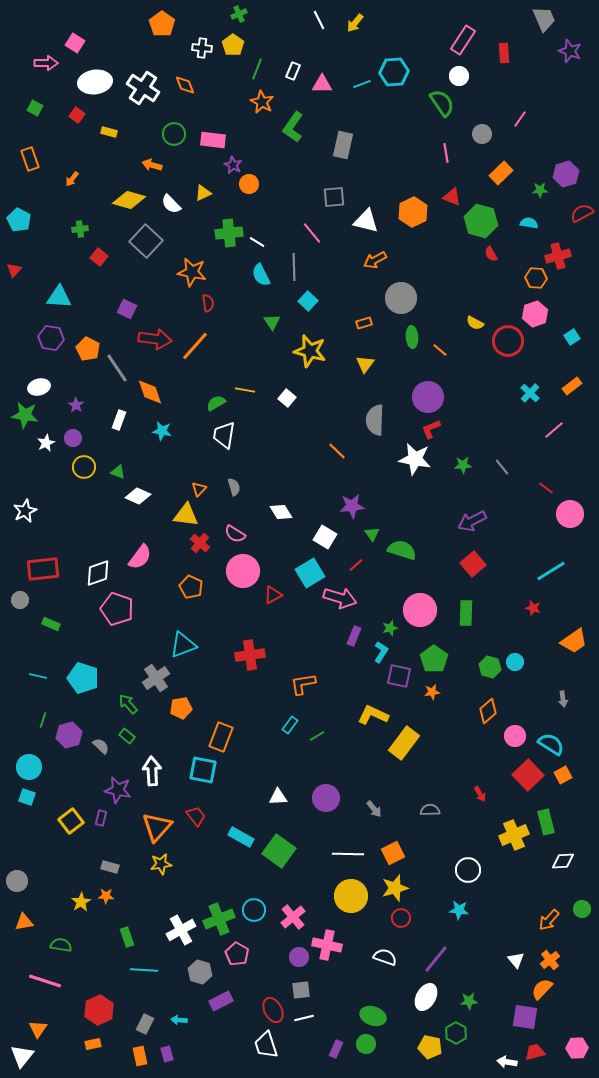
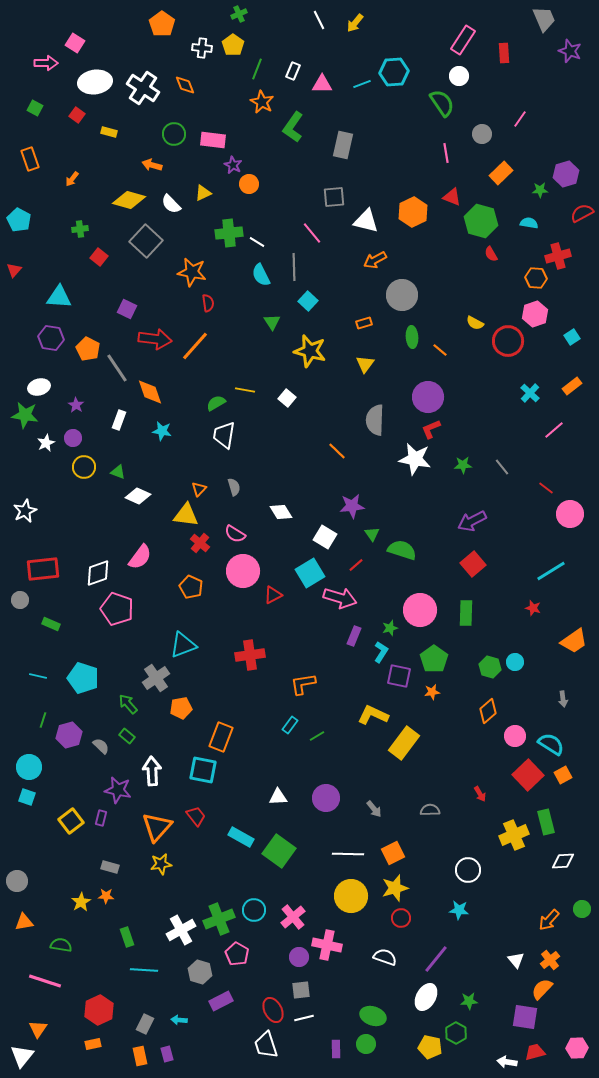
gray circle at (401, 298): moved 1 px right, 3 px up
purple rectangle at (336, 1049): rotated 24 degrees counterclockwise
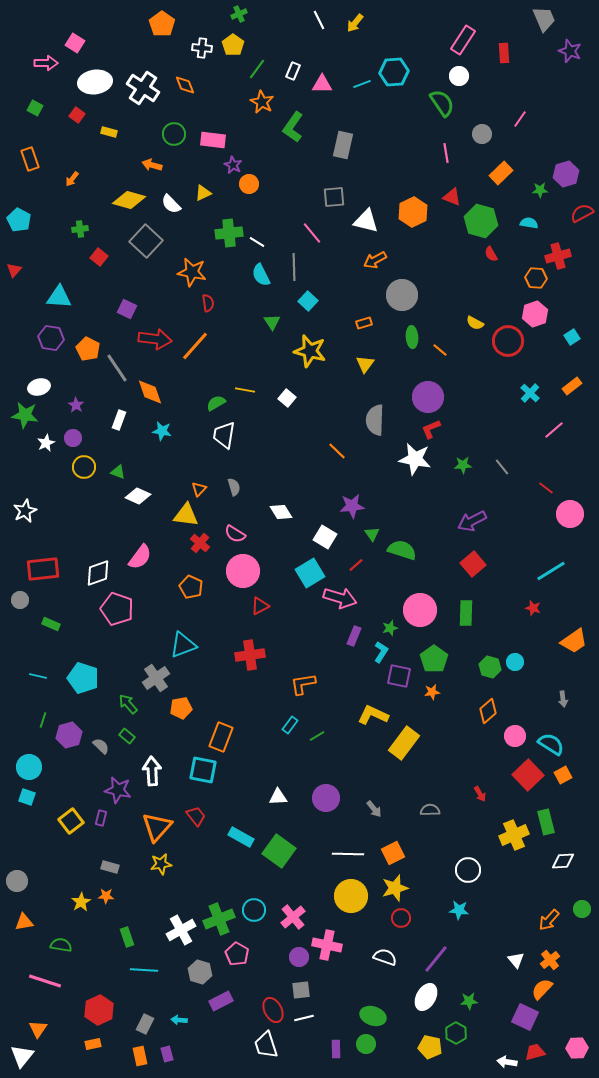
green line at (257, 69): rotated 15 degrees clockwise
red triangle at (273, 595): moved 13 px left, 11 px down
purple square at (525, 1017): rotated 16 degrees clockwise
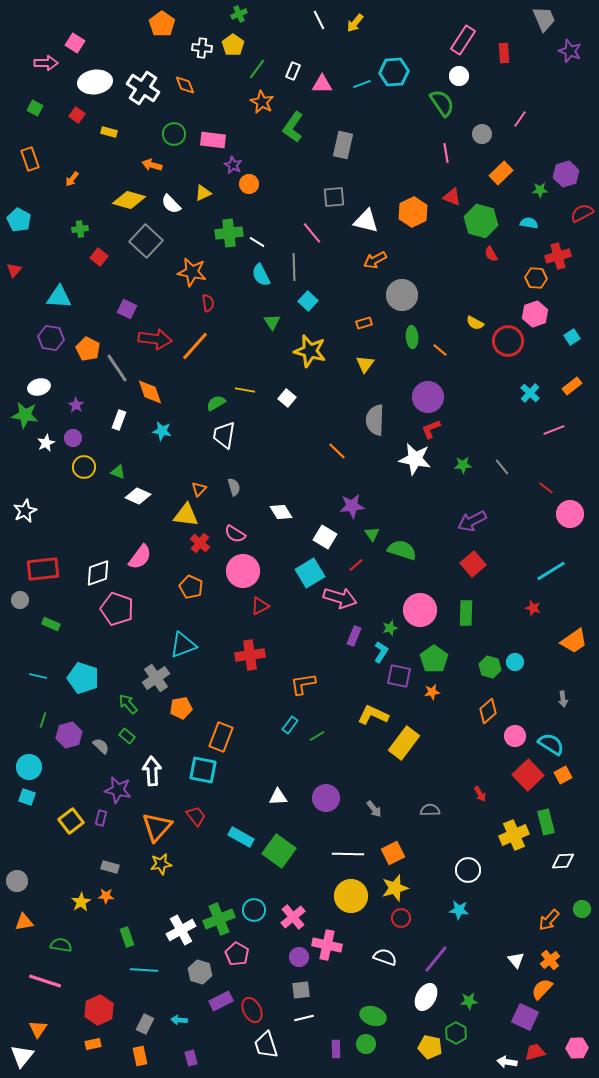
pink line at (554, 430): rotated 20 degrees clockwise
red ellipse at (273, 1010): moved 21 px left
purple rectangle at (167, 1054): moved 24 px right, 4 px down
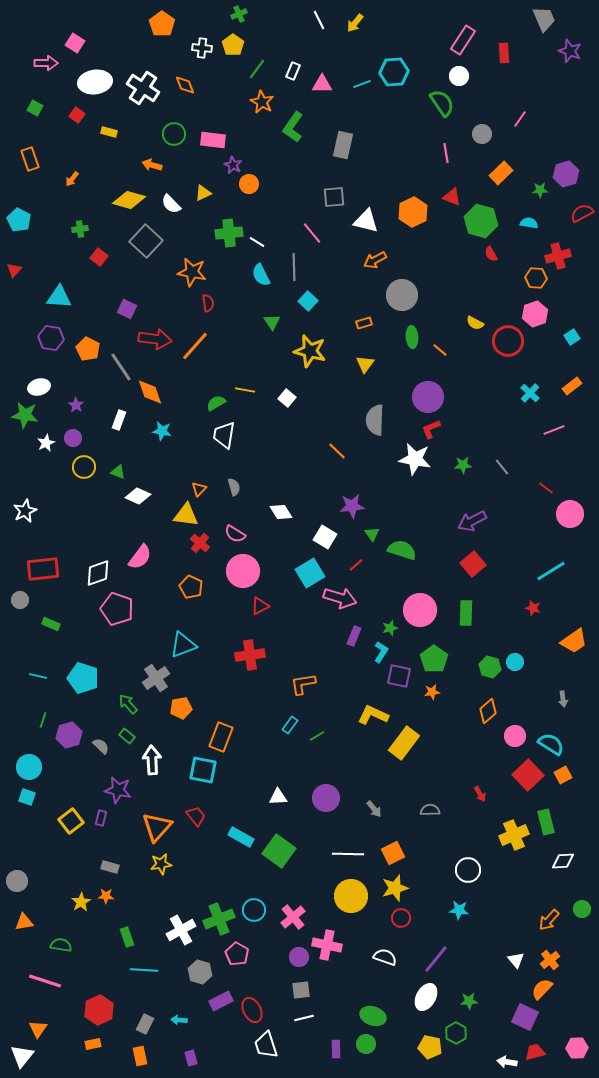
gray line at (117, 368): moved 4 px right, 1 px up
white arrow at (152, 771): moved 11 px up
